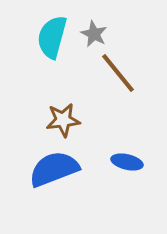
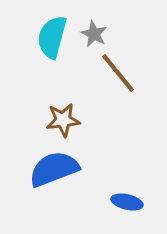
blue ellipse: moved 40 px down
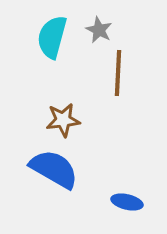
gray star: moved 5 px right, 4 px up
brown line: rotated 42 degrees clockwise
blue semicircle: rotated 51 degrees clockwise
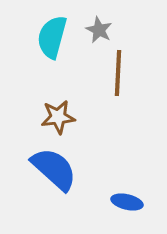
brown star: moved 5 px left, 3 px up
blue semicircle: rotated 12 degrees clockwise
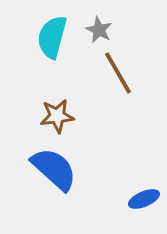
brown line: rotated 33 degrees counterclockwise
brown star: moved 1 px left, 1 px up
blue ellipse: moved 17 px right, 3 px up; rotated 36 degrees counterclockwise
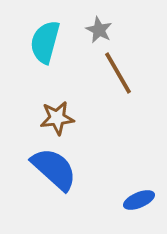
cyan semicircle: moved 7 px left, 5 px down
brown star: moved 2 px down
blue ellipse: moved 5 px left, 1 px down
